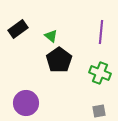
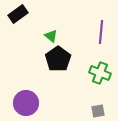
black rectangle: moved 15 px up
black pentagon: moved 1 px left, 1 px up
gray square: moved 1 px left
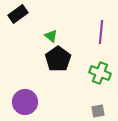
purple circle: moved 1 px left, 1 px up
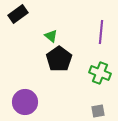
black pentagon: moved 1 px right
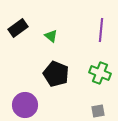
black rectangle: moved 14 px down
purple line: moved 2 px up
black pentagon: moved 3 px left, 15 px down; rotated 15 degrees counterclockwise
purple circle: moved 3 px down
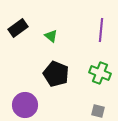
gray square: rotated 24 degrees clockwise
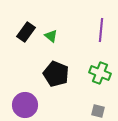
black rectangle: moved 8 px right, 4 px down; rotated 18 degrees counterclockwise
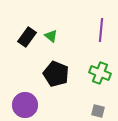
black rectangle: moved 1 px right, 5 px down
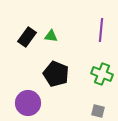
green triangle: rotated 32 degrees counterclockwise
green cross: moved 2 px right, 1 px down
purple circle: moved 3 px right, 2 px up
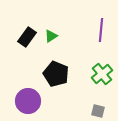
green triangle: rotated 40 degrees counterclockwise
green cross: rotated 30 degrees clockwise
purple circle: moved 2 px up
